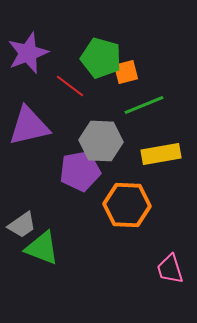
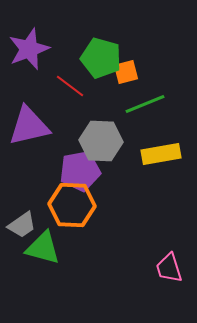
purple star: moved 1 px right, 4 px up
green line: moved 1 px right, 1 px up
orange hexagon: moved 55 px left
green triangle: moved 1 px right; rotated 6 degrees counterclockwise
pink trapezoid: moved 1 px left, 1 px up
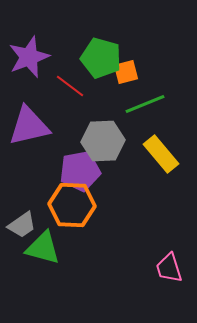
purple star: moved 8 px down
gray hexagon: moved 2 px right; rotated 6 degrees counterclockwise
yellow rectangle: rotated 60 degrees clockwise
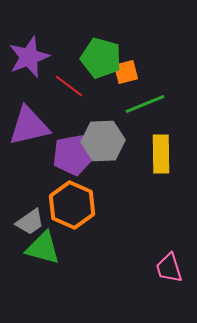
red line: moved 1 px left
yellow rectangle: rotated 39 degrees clockwise
purple pentagon: moved 7 px left, 16 px up
orange hexagon: rotated 21 degrees clockwise
gray trapezoid: moved 8 px right, 3 px up
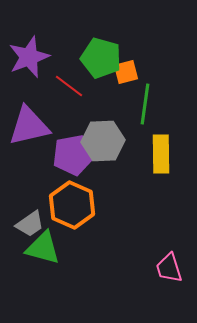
green line: rotated 60 degrees counterclockwise
gray trapezoid: moved 2 px down
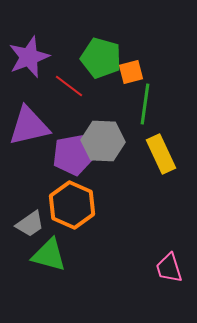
orange square: moved 5 px right
gray hexagon: rotated 6 degrees clockwise
yellow rectangle: rotated 24 degrees counterclockwise
green triangle: moved 6 px right, 7 px down
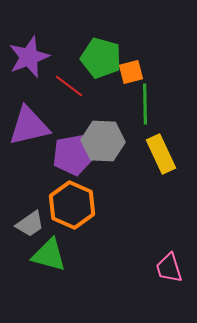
green line: rotated 9 degrees counterclockwise
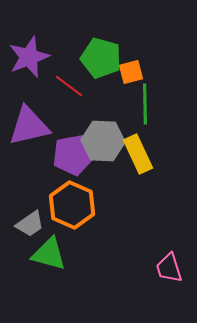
yellow rectangle: moved 23 px left
green triangle: moved 1 px up
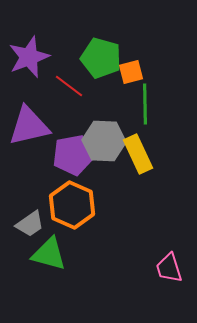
gray hexagon: moved 1 px right
